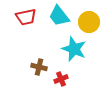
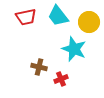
cyan trapezoid: moved 1 px left
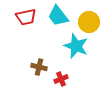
cyan star: moved 2 px right, 3 px up
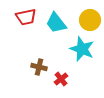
cyan trapezoid: moved 2 px left, 7 px down
yellow circle: moved 1 px right, 2 px up
cyan star: moved 6 px right, 3 px down
red cross: rotated 16 degrees counterclockwise
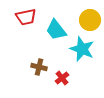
cyan trapezoid: moved 7 px down
red cross: moved 1 px right, 1 px up
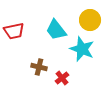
red trapezoid: moved 12 px left, 14 px down
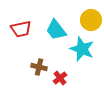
yellow circle: moved 1 px right
red trapezoid: moved 7 px right, 2 px up
red cross: moved 2 px left
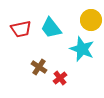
cyan trapezoid: moved 5 px left, 2 px up
brown cross: rotated 21 degrees clockwise
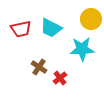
yellow circle: moved 1 px up
cyan trapezoid: rotated 25 degrees counterclockwise
cyan star: rotated 25 degrees counterclockwise
